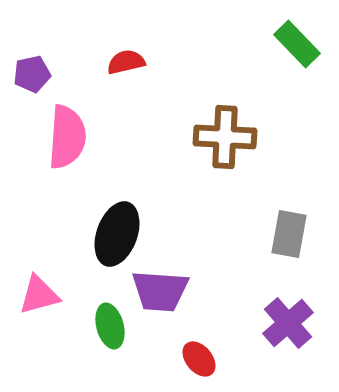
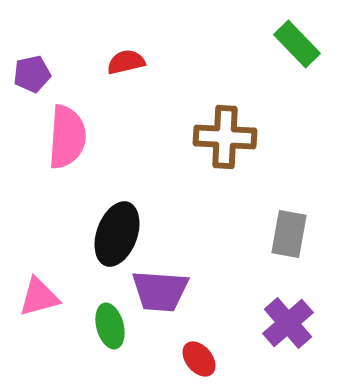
pink triangle: moved 2 px down
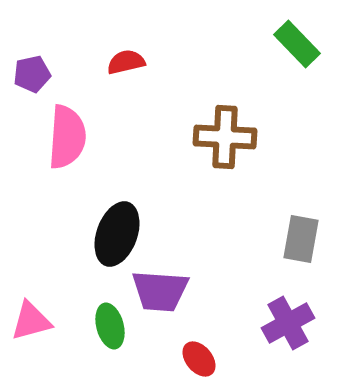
gray rectangle: moved 12 px right, 5 px down
pink triangle: moved 8 px left, 24 px down
purple cross: rotated 12 degrees clockwise
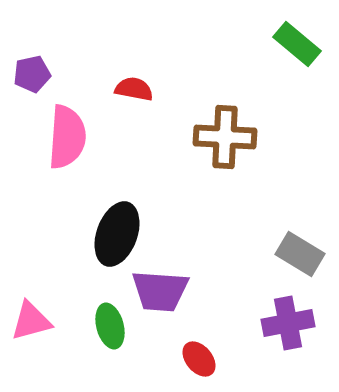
green rectangle: rotated 6 degrees counterclockwise
red semicircle: moved 8 px right, 27 px down; rotated 24 degrees clockwise
gray rectangle: moved 1 px left, 15 px down; rotated 69 degrees counterclockwise
purple cross: rotated 18 degrees clockwise
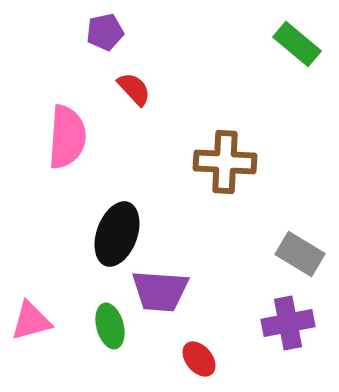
purple pentagon: moved 73 px right, 42 px up
red semicircle: rotated 36 degrees clockwise
brown cross: moved 25 px down
